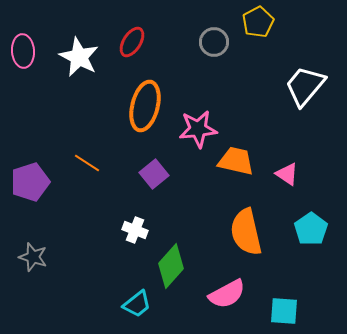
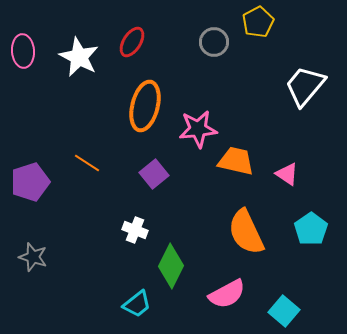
orange semicircle: rotated 12 degrees counterclockwise
green diamond: rotated 15 degrees counterclockwise
cyan square: rotated 36 degrees clockwise
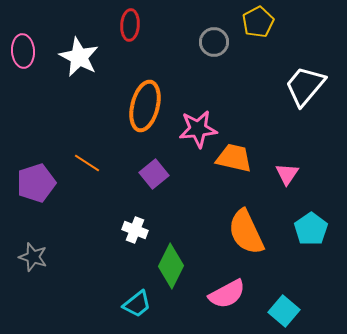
red ellipse: moved 2 px left, 17 px up; rotated 28 degrees counterclockwise
orange trapezoid: moved 2 px left, 3 px up
pink triangle: rotated 30 degrees clockwise
purple pentagon: moved 6 px right, 1 px down
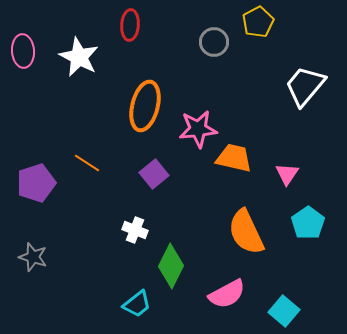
cyan pentagon: moved 3 px left, 6 px up
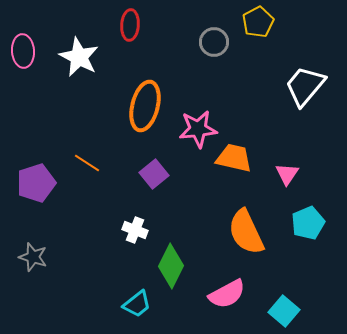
cyan pentagon: rotated 12 degrees clockwise
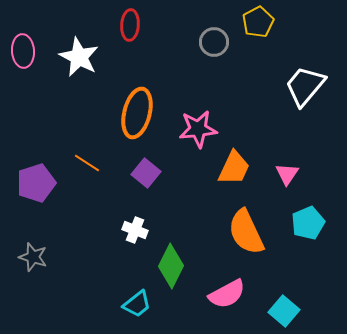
orange ellipse: moved 8 px left, 7 px down
orange trapezoid: moved 10 px down; rotated 102 degrees clockwise
purple square: moved 8 px left, 1 px up; rotated 12 degrees counterclockwise
